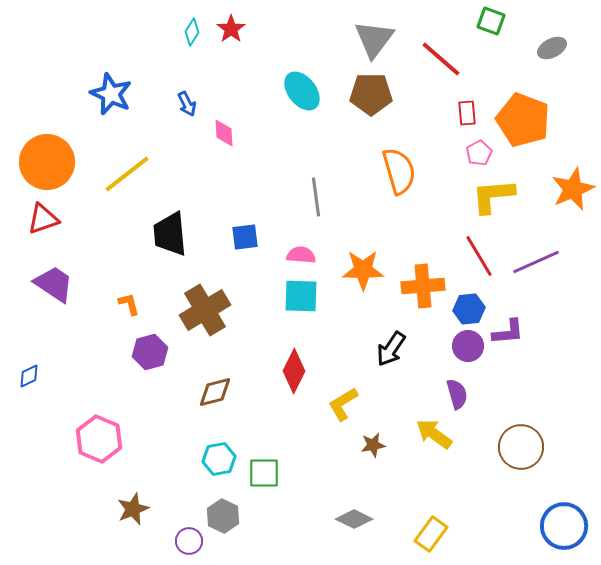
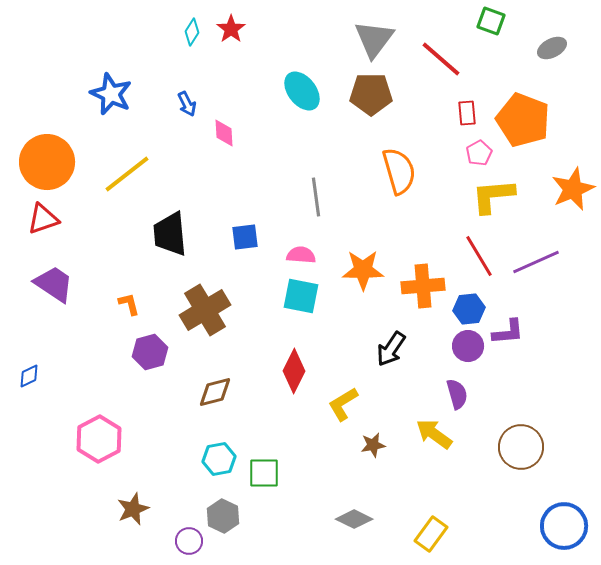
cyan square at (301, 296): rotated 9 degrees clockwise
pink hexagon at (99, 439): rotated 9 degrees clockwise
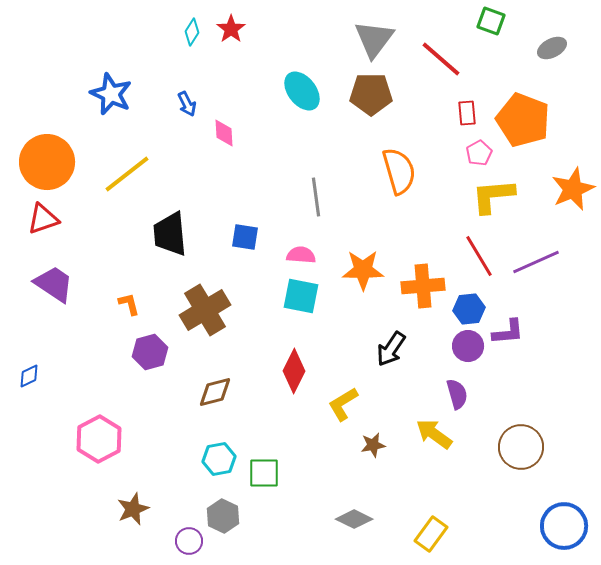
blue square at (245, 237): rotated 16 degrees clockwise
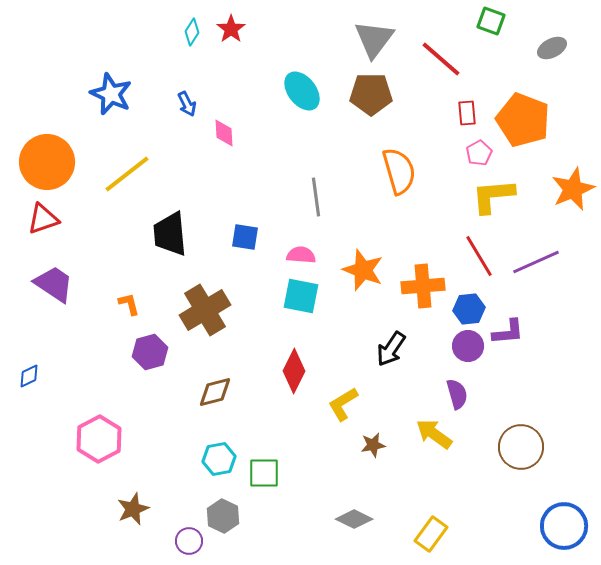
orange star at (363, 270): rotated 21 degrees clockwise
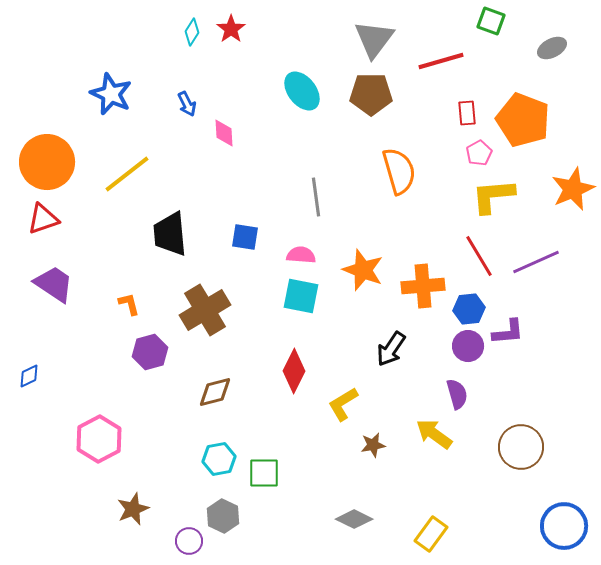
red line at (441, 59): moved 2 px down; rotated 57 degrees counterclockwise
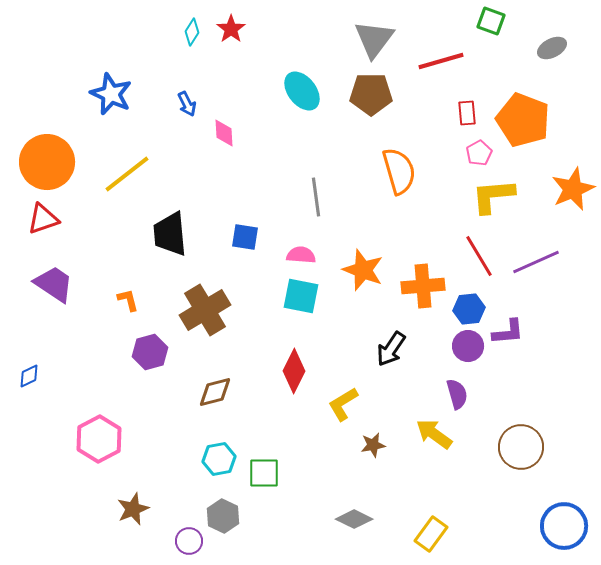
orange L-shape at (129, 304): moved 1 px left, 4 px up
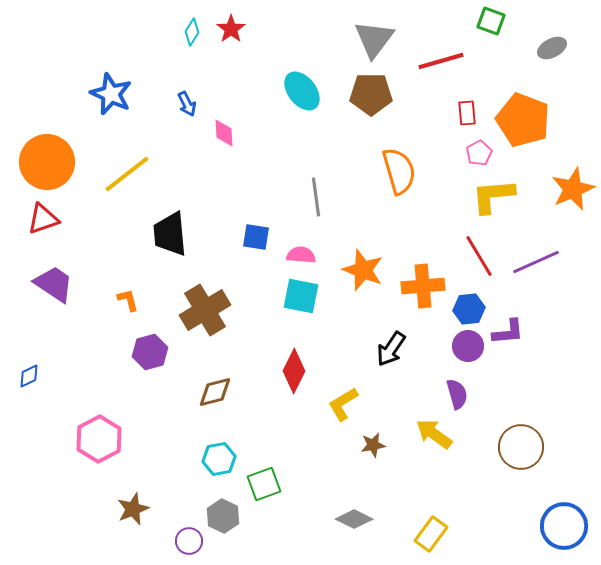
blue square at (245, 237): moved 11 px right
green square at (264, 473): moved 11 px down; rotated 20 degrees counterclockwise
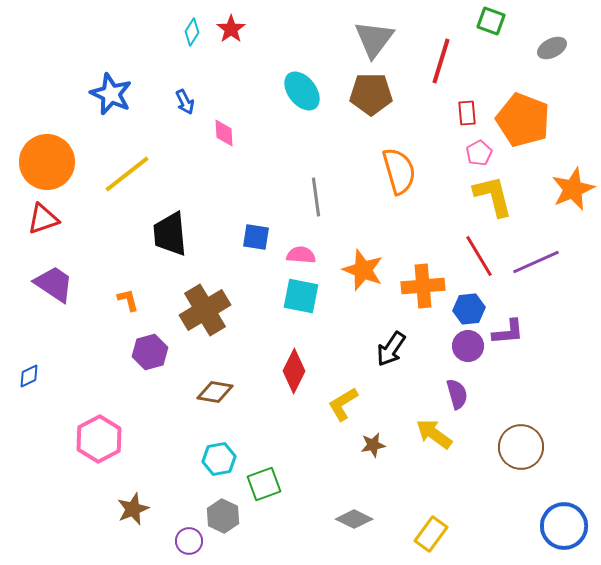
red line at (441, 61): rotated 57 degrees counterclockwise
blue arrow at (187, 104): moved 2 px left, 2 px up
yellow L-shape at (493, 196): rotated 81 degrees clockwise
brown diamond at (215, 392): rotated 24 degrees clockwise
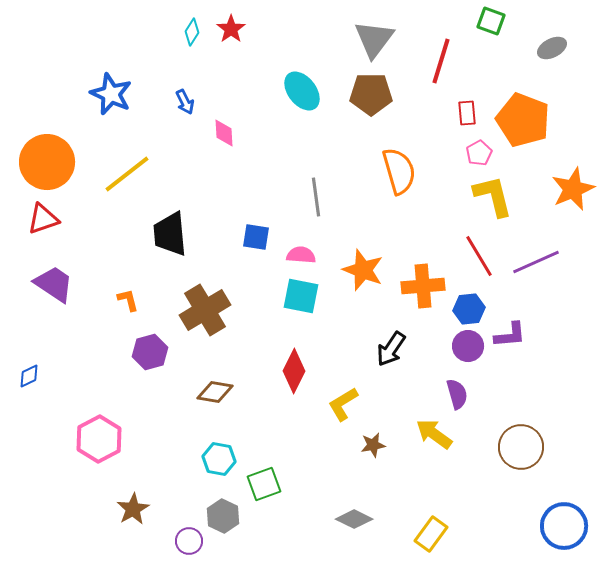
purple L-shape at (508, 332): moved 2 px right, 3 px down
cyan hexagon at (219, 459): rotated 20 degrees clockwise
brown star at (133, 509): rotated 8 degrees counterclockwise
